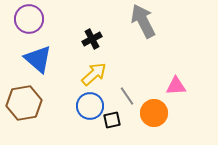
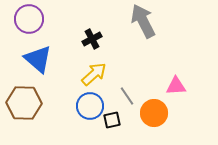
brown hexagon: rotated 12 degrees clockwise
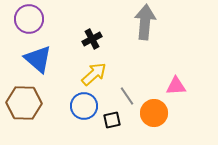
gray arrow: moved 2 px right, 1 px down; rotated 32 degrees clockwise
blue circle: moved 6 px left
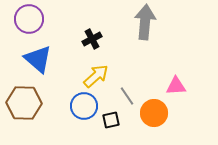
yellow arrow: moved 2 px right, 2 px down
black square: moved 1 px left
